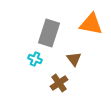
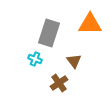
orange triangle: moved 1 px left; rotated 10 degrees counterclockwise
brown triangle: moved 2 px down
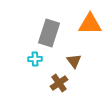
cyan cross: rotated 24 degrees counterclockwise
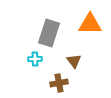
brown cross: rotated 24 degrees clockwise
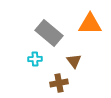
gray rectangle: rotated 68 degrees counterclockwise
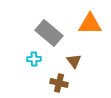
cyan cross: moved 1 px left
brown cross: rotated 24 degrees clockwise
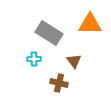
gray rectangle: rotated 8 degrees counterclockwise
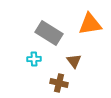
orange triangle: rotated 10 degrees counterclockwise
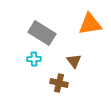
gray rectangle: moved 7 px left
